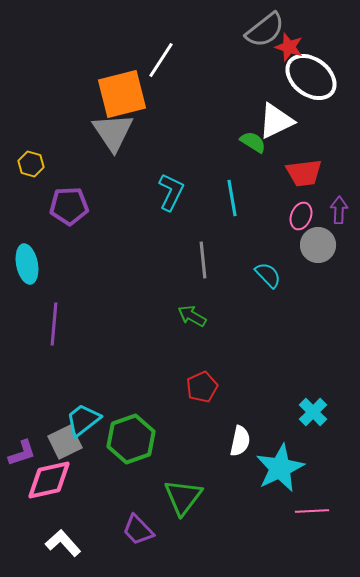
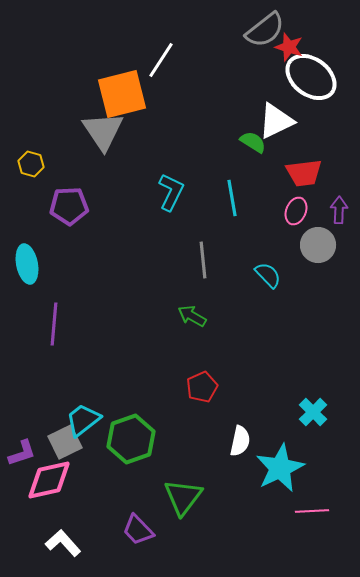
gray triangle: moved 10 px left, 1 px up
pink ellipse: moved 5 px left, 5 px up
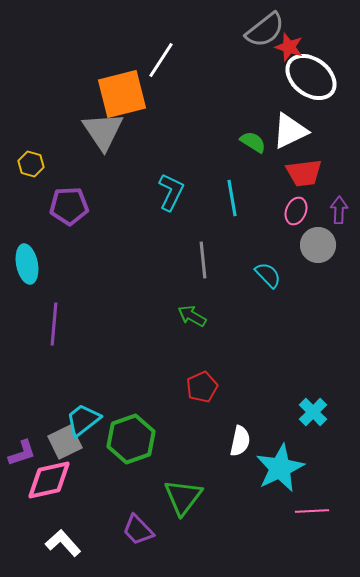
white triangle: moved 14 px right, 10 px down
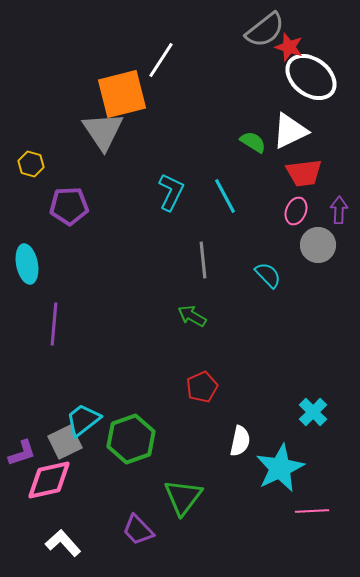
cyan line: moved 7 px left, 2 px up; rotated 18 degrees counterclockwise
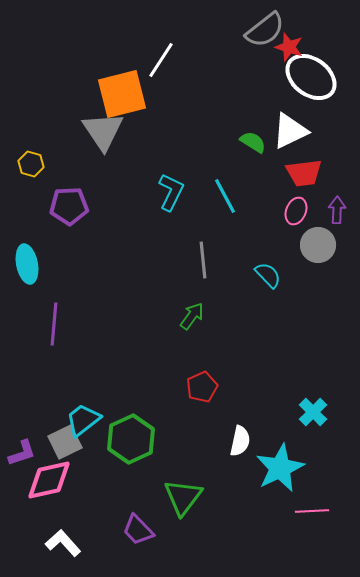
purple arrow: moved 2 px left
green arrow: rotated 96 degrees clockwise
green hexagon: rotated 6 degrees counterclockwise
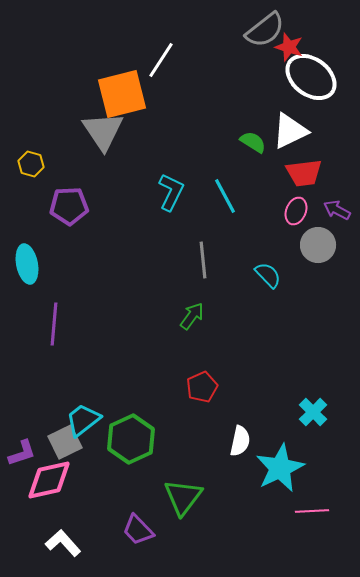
purple arrow: rotated 64 degrees counterclockwise
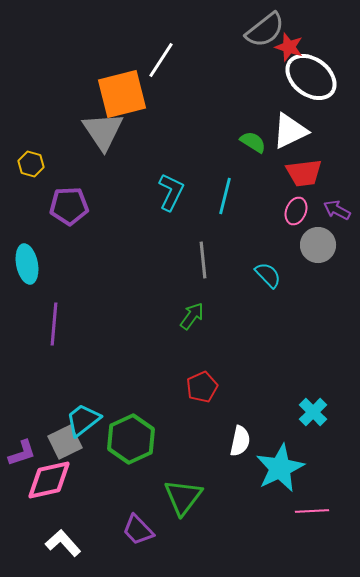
cyan line: rotated 42 degrees clockwise
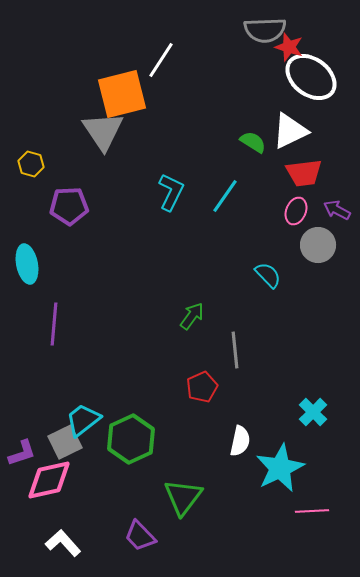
gray semicircle: rotated 36 degrees clockwise
cyan line: rotated 21 degrees clockwise
gray line: moved 32 px right, 90 px down
purple trapezoid: moved 2 px right, 6 px down
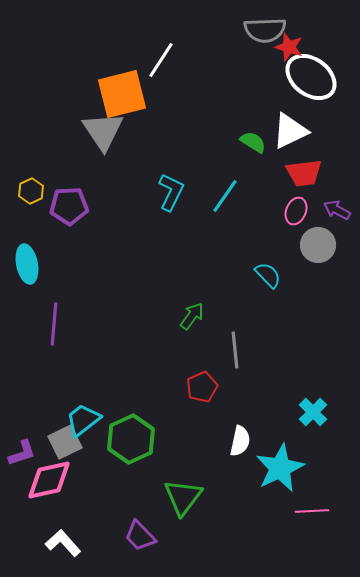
yellow hexagon: moved 27 px down; rotated 20 degrees clockwise
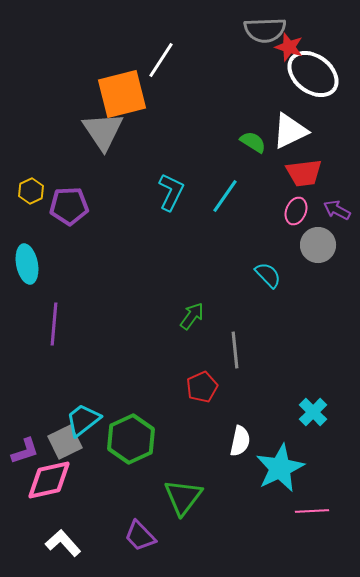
white ellipse: moved 2 px right, 3 px up
purple L-shape: moved 3 px right, 2 px up
